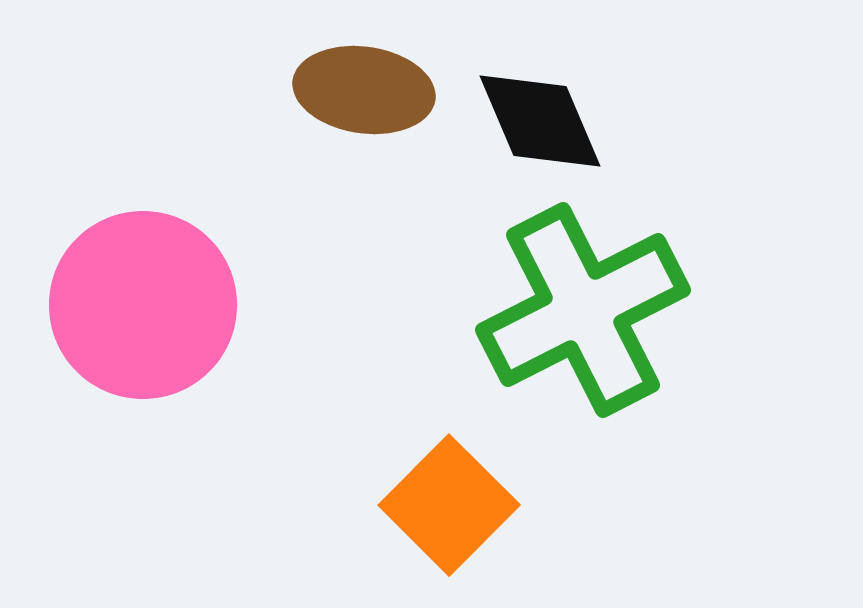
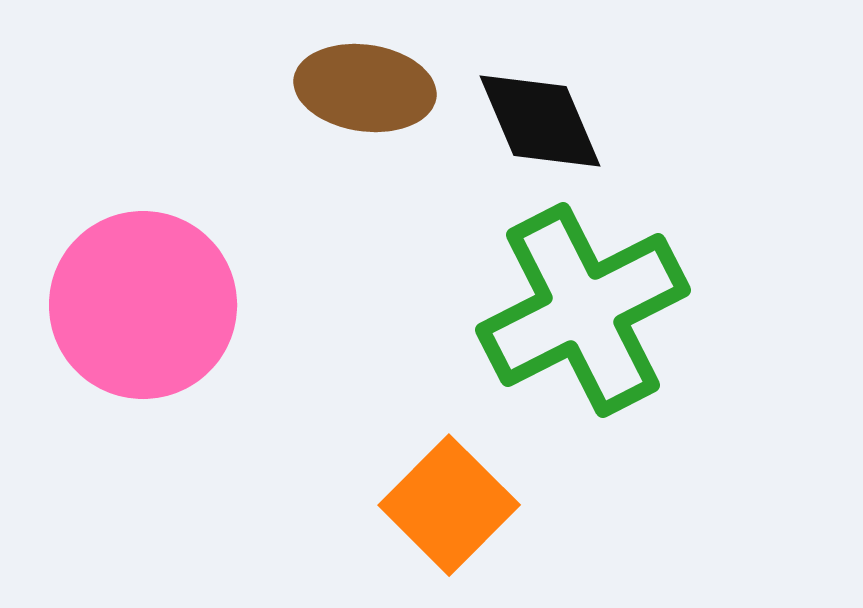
brown ellipse: moved 1 px right, 2 px up
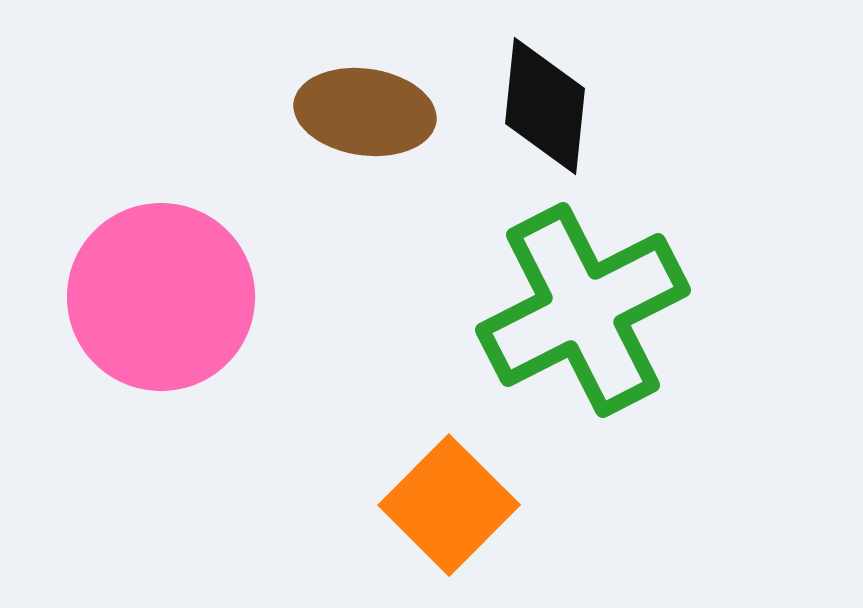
brown ellipse: moved 24 px down
black diamond: moved 5 px right, 15 px up; rotated 29 degrees clockwise
pink circle: moved 18 px right, 8 px up
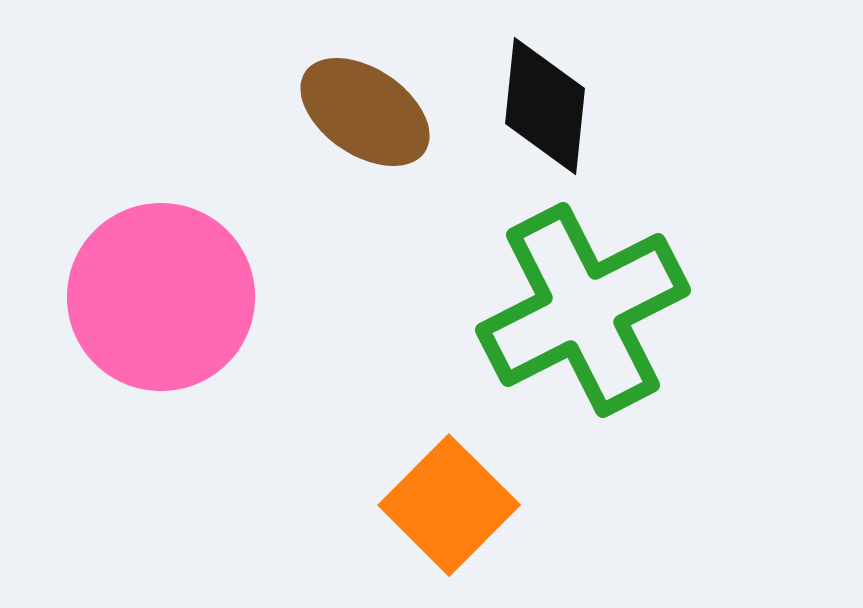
brown ellipse: rotated 26 degrees clockwise
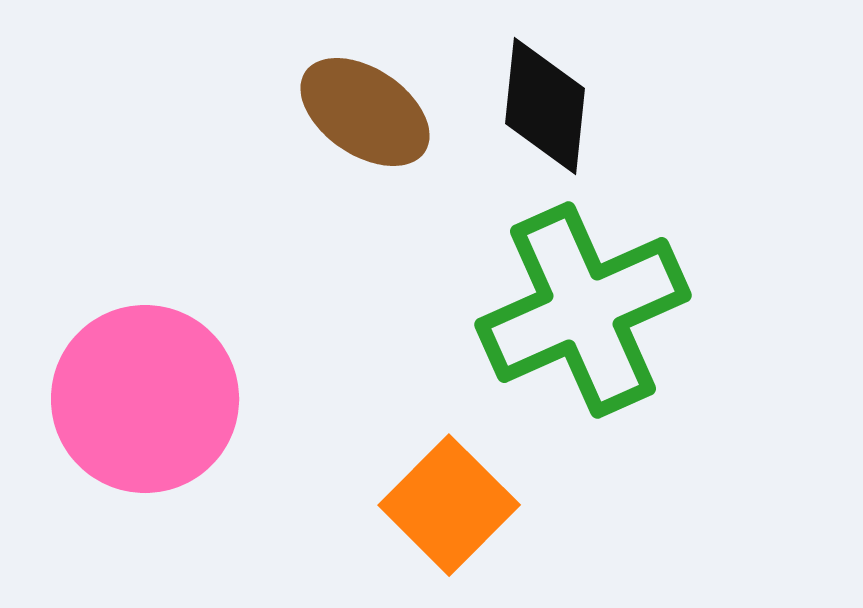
pink circle: moved 16 px left, 102 px down
green cross: rotated 3 degrees clockwise
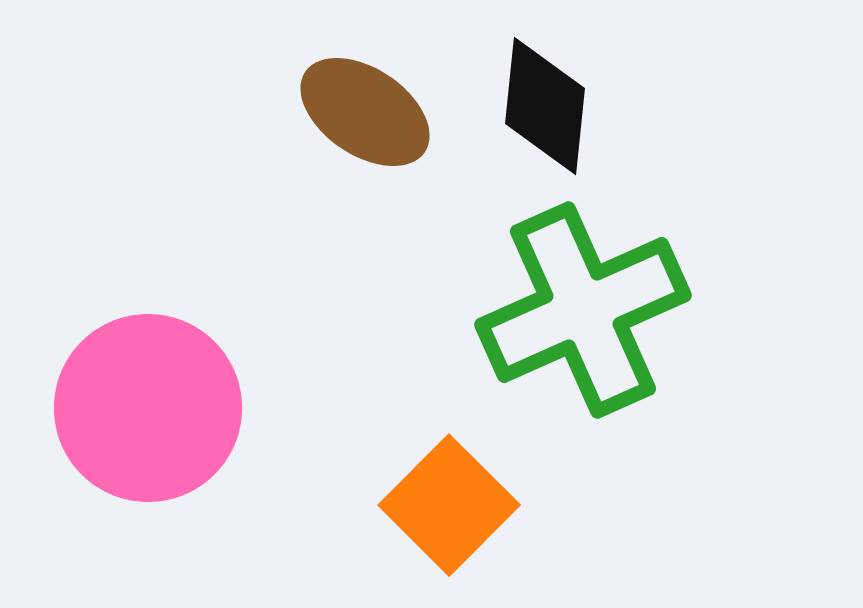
pink circle: moved 3 px right, 9 px down
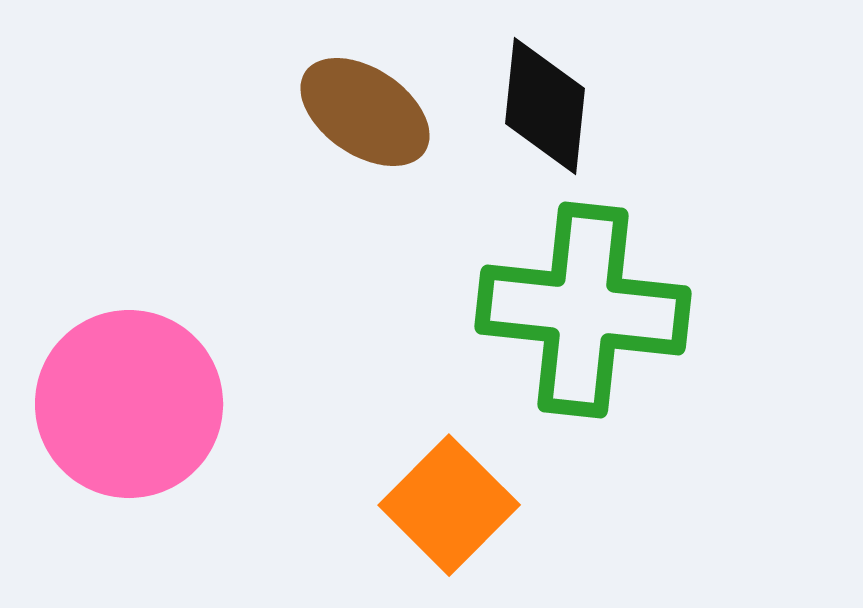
green cross: rotated 30 degrees clockwise
pink circle: moved 19 px left, 4 px up
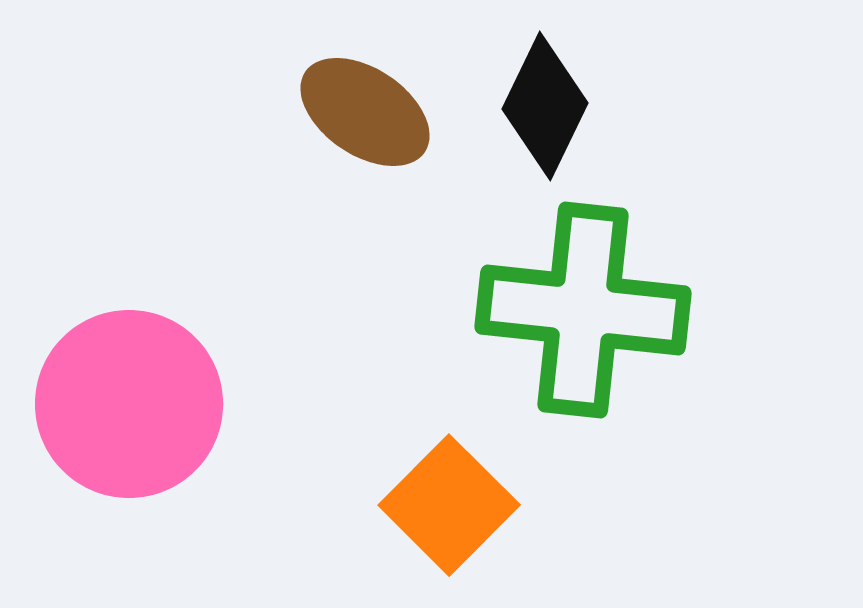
black diamond: rotated 20 degrees clockwise
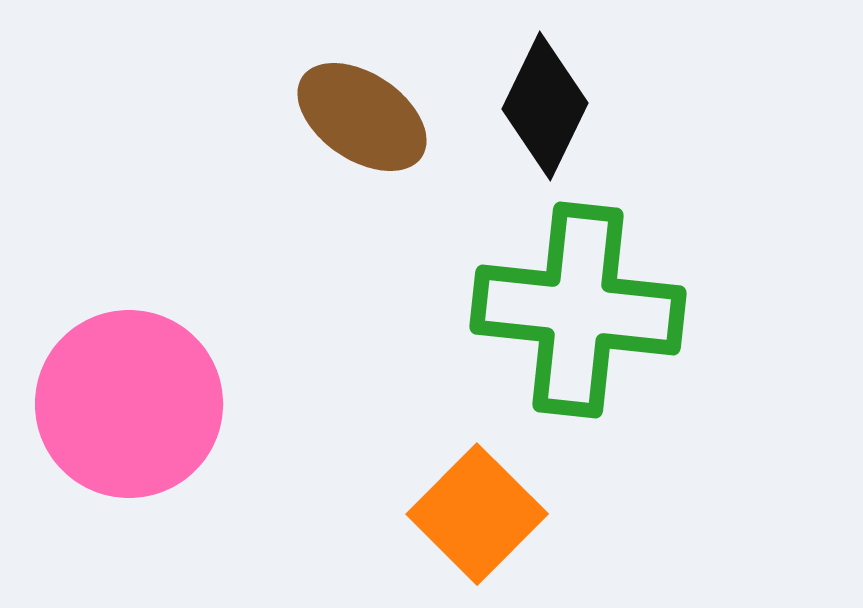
brown ellipse: moved 3 px left, 5 px down
green cross: moved 5 px left
orange square: moved 28 px right, 9 px down
